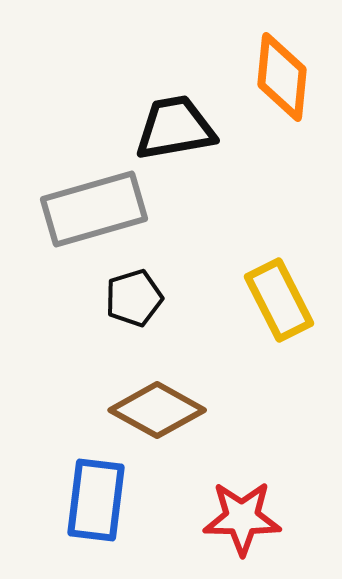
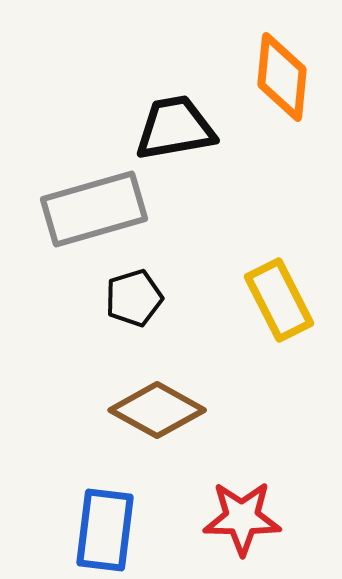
blue rectangle: moved 9 px right, 30 px down
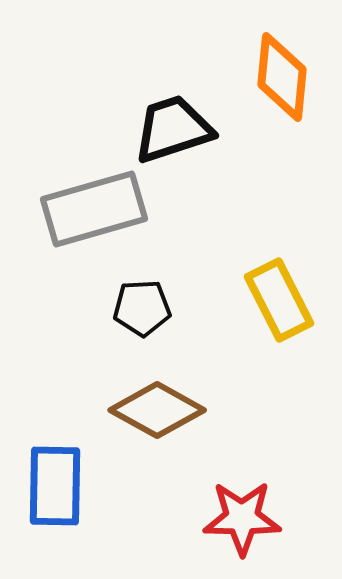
black trapezoid: moved 2 px left, 1 px down; rotated 8 degrees counterclockwise
black pentagon: moved 8 px right, 10 px down; rotated 14 degrees clockwise
blue rectangle: moved 50 px left, 44 px up; rotated 6 degrees counterclockwise
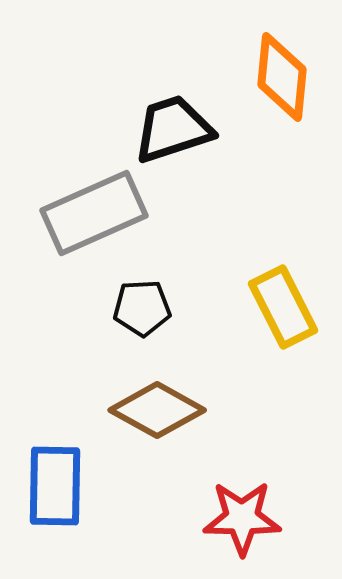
gray rectangle: moved 4 px down; rotated 8 degrees counterclockwise
yellow rectangle: moved 4 px right, 7 px down
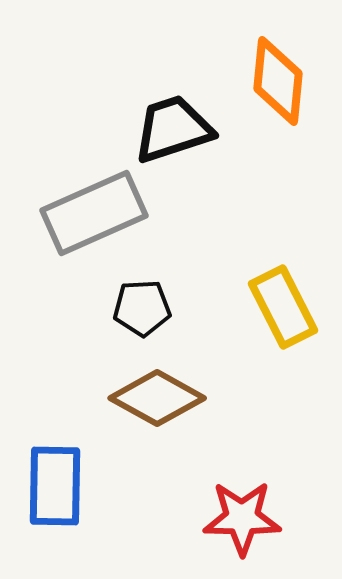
orange diamond: moved 4 px left, 4 px down
brown diamond: moved 12 px up
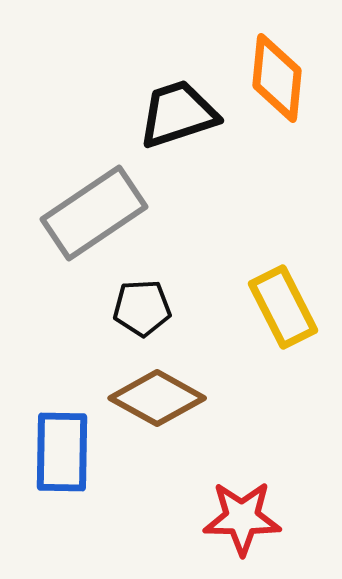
orange diamond: moved 1 px left, 3 px up
black trapezoid: moved 5 px right, 15 px up
gray rectangle: rotated 10 degrees counterclockwise
blue rectangle: moved 7 px right, 34 px up
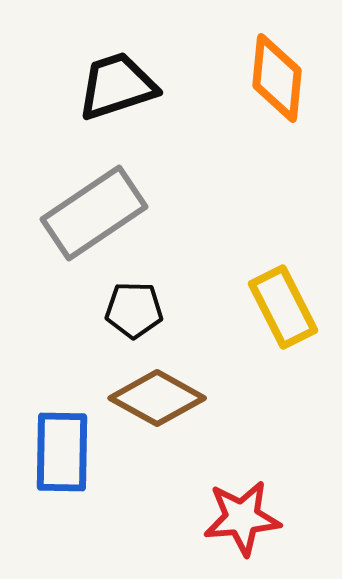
black trapezoid: moved 61 px left, 28 px up
black pentagon: moved 8 px left, 2 px down; rotated 4 degrees clockwise
red star: rotated 6 degrees counterclockwise
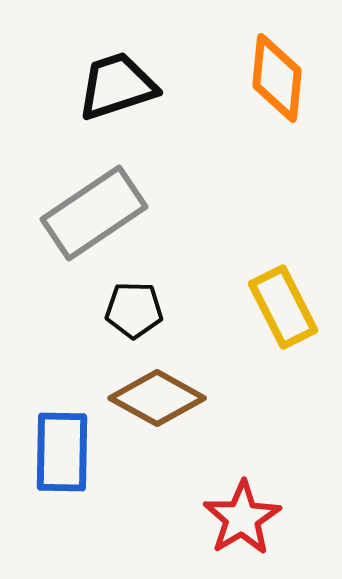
red star: rotated 26 degrees counterclockwise
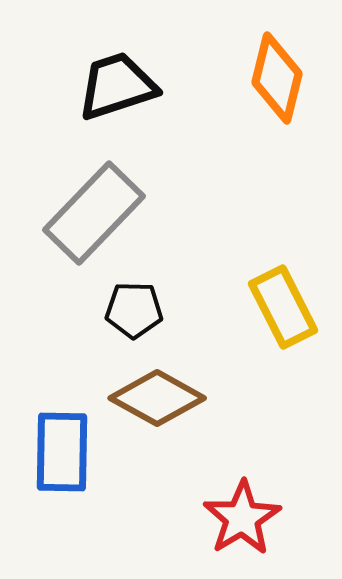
orange diamond: rotated 8 degrees clockwise
gray rectangle: rotated 12 degrees counterclockwise
